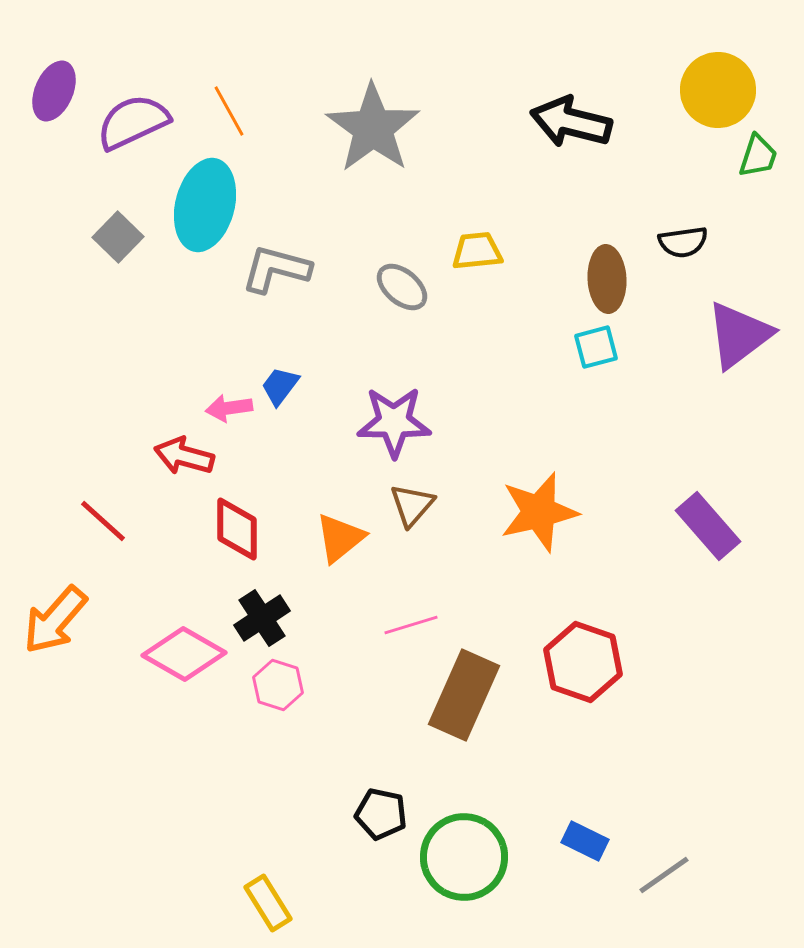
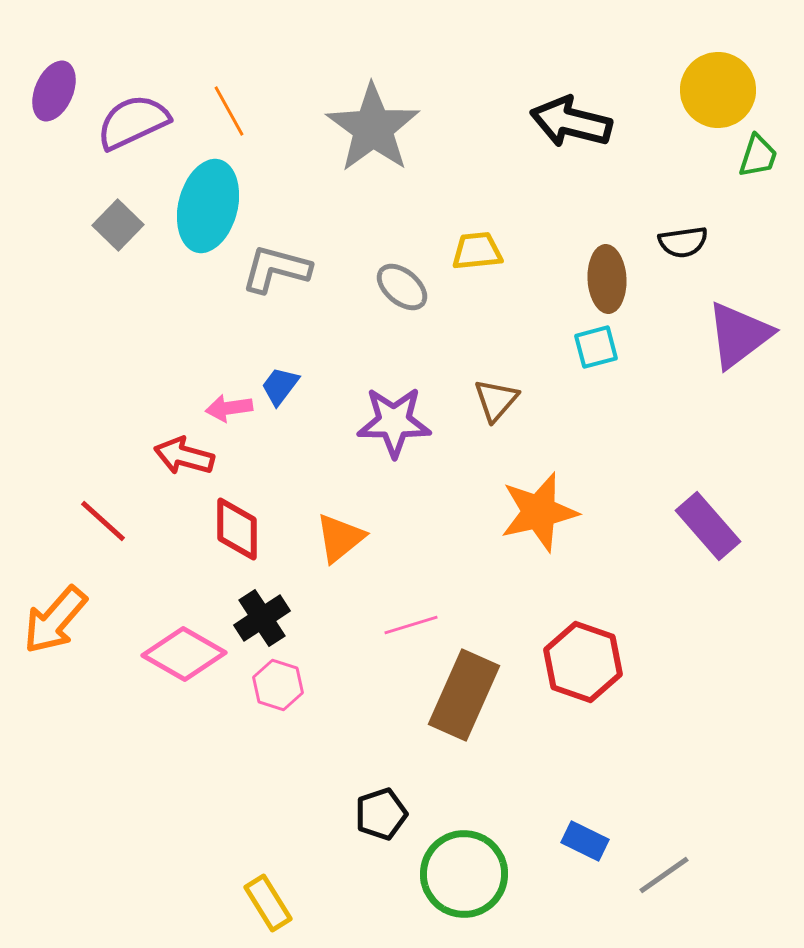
cyan ellipse: moved 3 px right, 1 px down
gray square: moved 12 px up
brown triangle: moved 84 px right, 105 px up
black pentagon: rotated 30 degrees counterclockwise
green circle: moved 17 px down
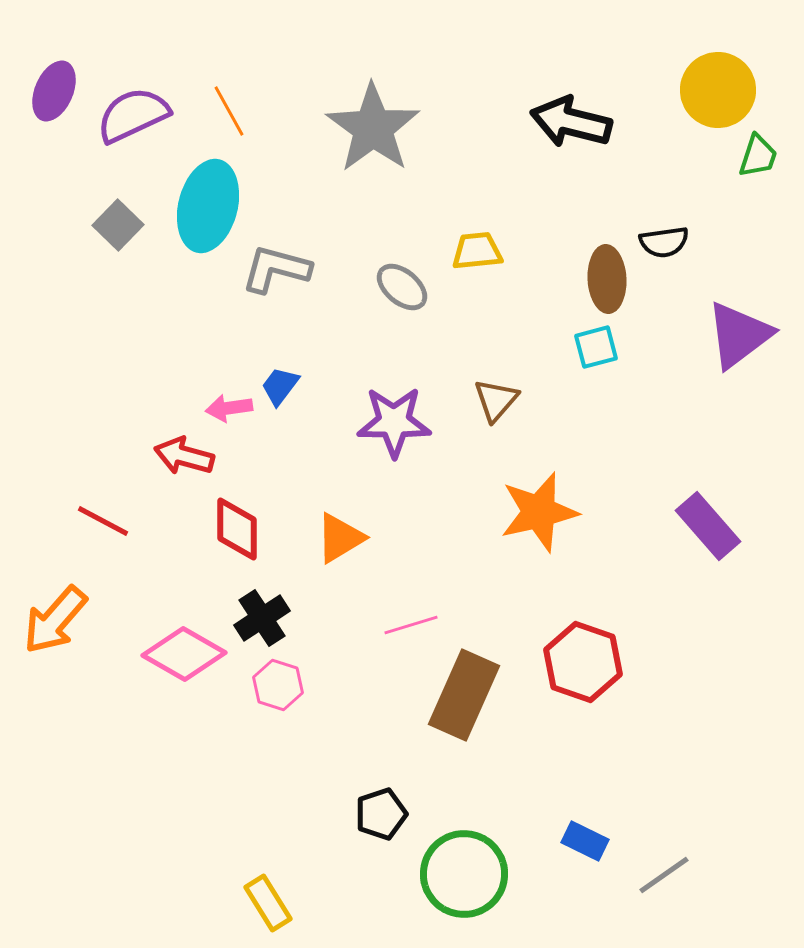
purple semicircle: moved 7 px up
black semicircle: moved 19 px left
red line: rotated 14 degrees counterclockwise
orange triangle: rotated 8 degrees clockwise
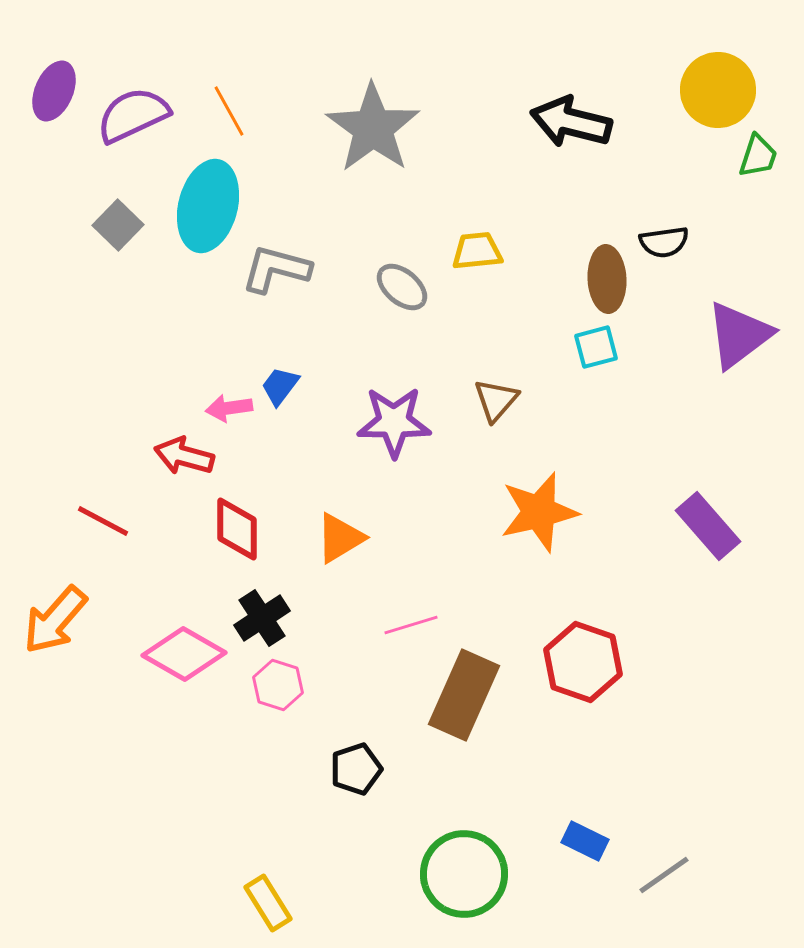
black pentagon: moved 25 px left, 45 px up
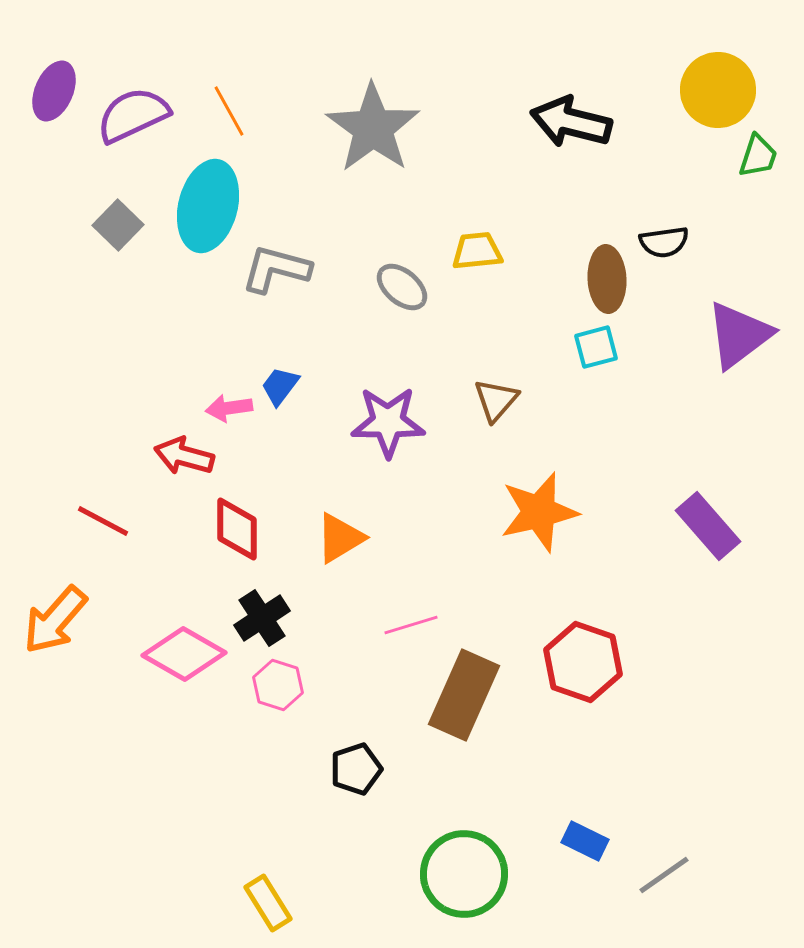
purple star: moved 6 px left
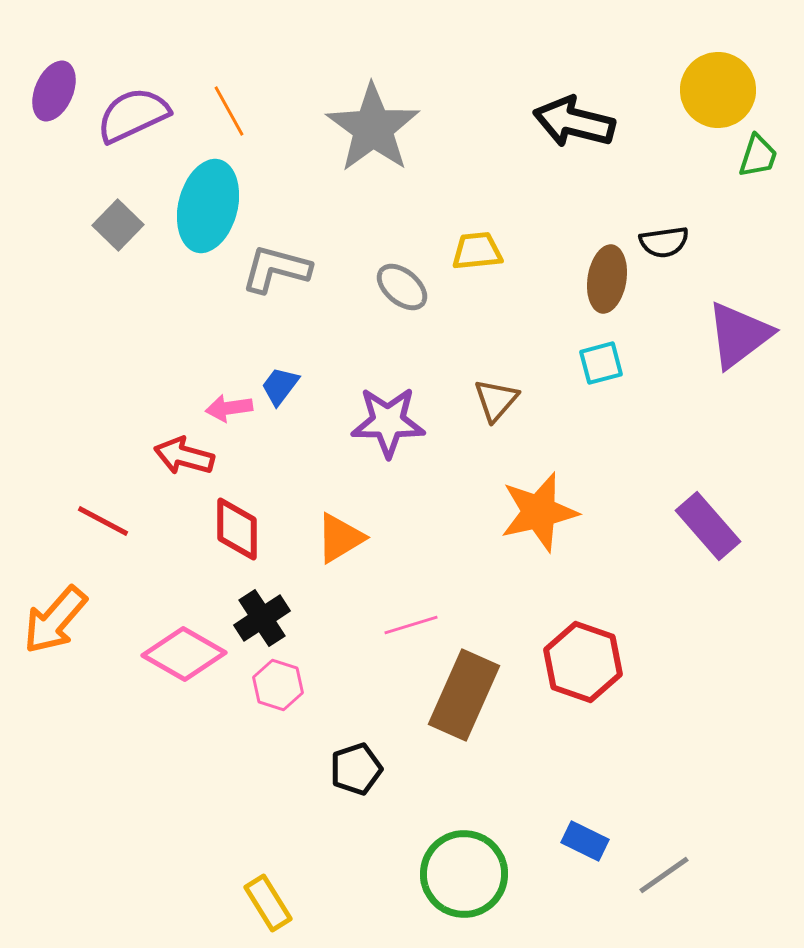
black arrow: moved 3 px right
brown ellipse: rotated 12 degrees clockwise
cyan square: moved 5 px right, 16 px down
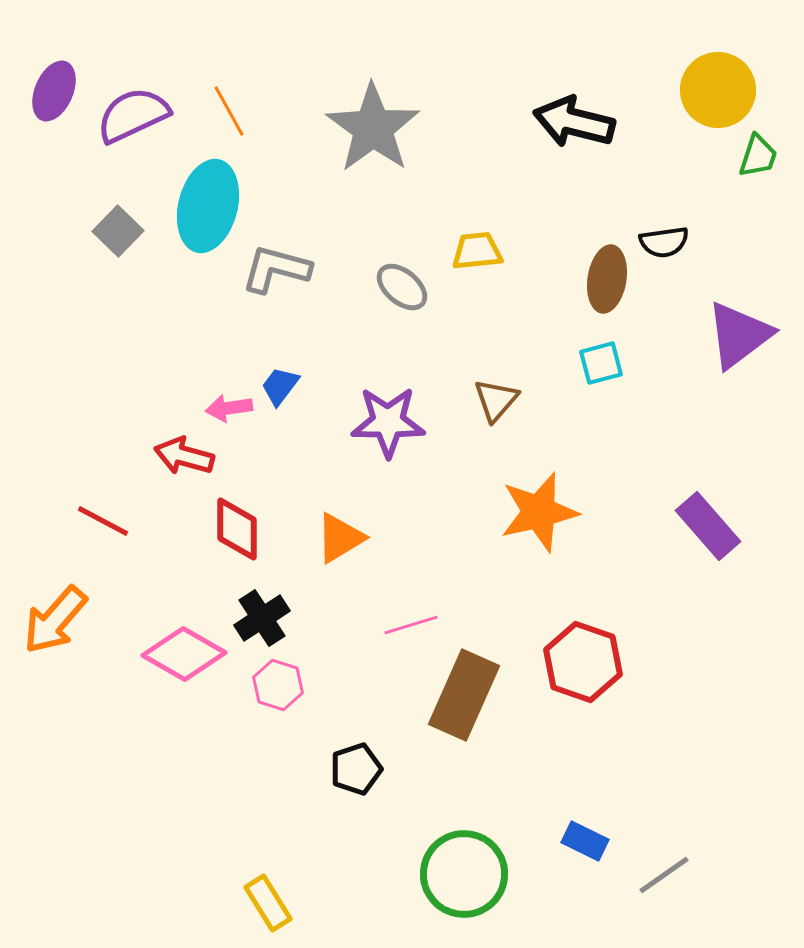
gray square: moved 6 px down
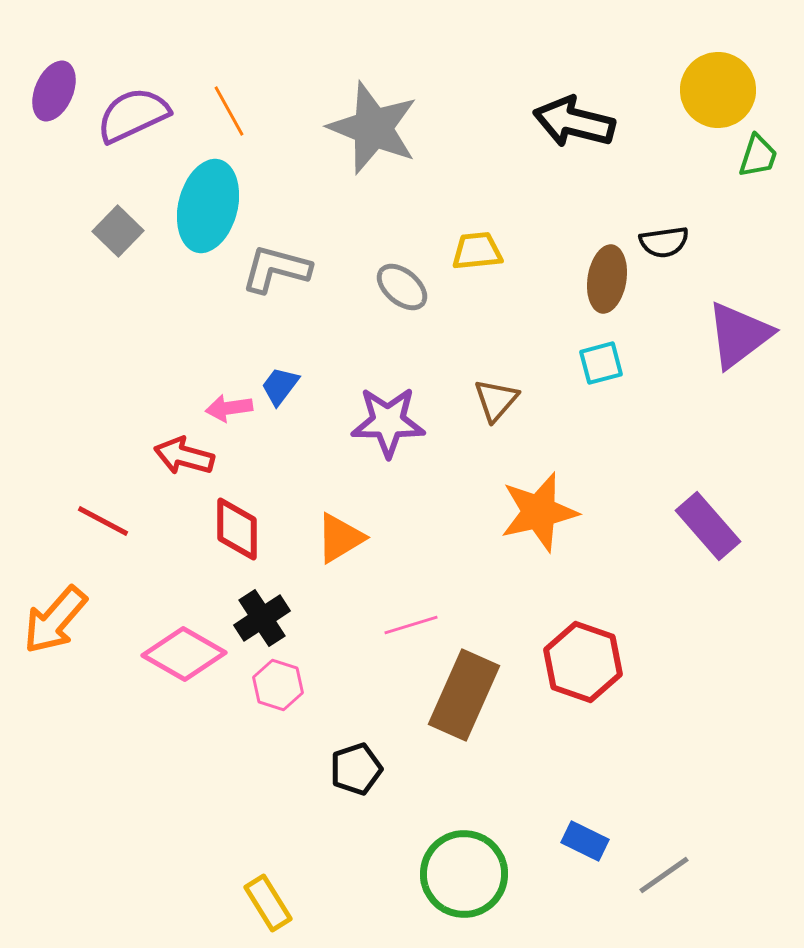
gray star: rotated 14 degrees counterclockwise
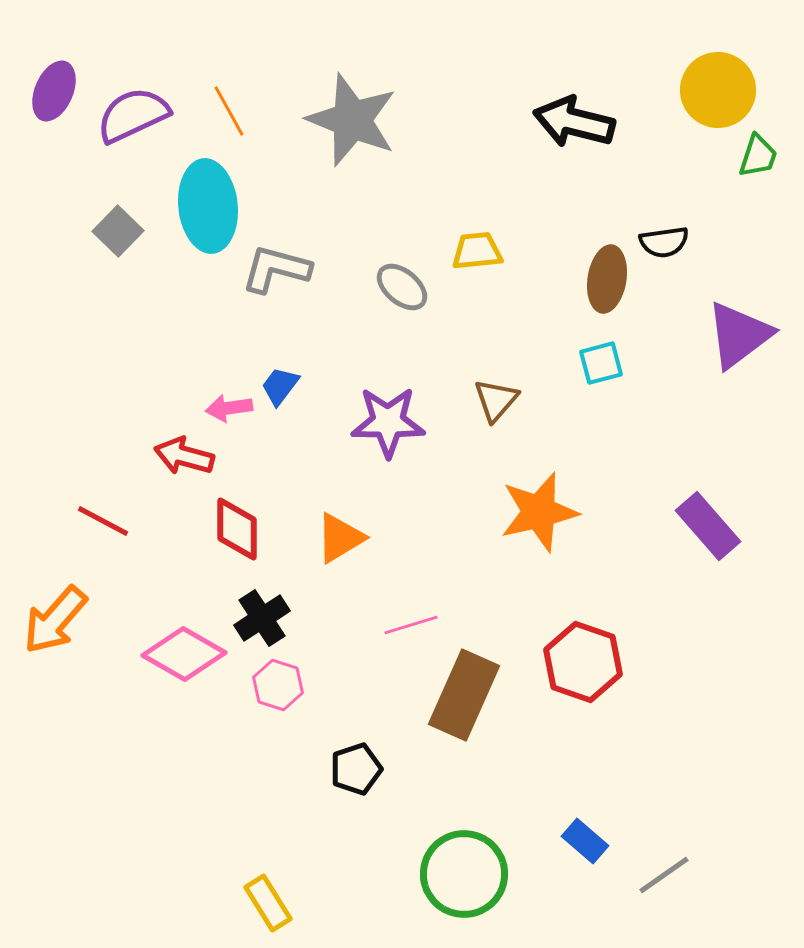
gray star: moved 21 px left, 8 px up
cyan ellipse: rotated 20 degrees counterclockwise
blue rectangle: rotated 15 degrees clockwise
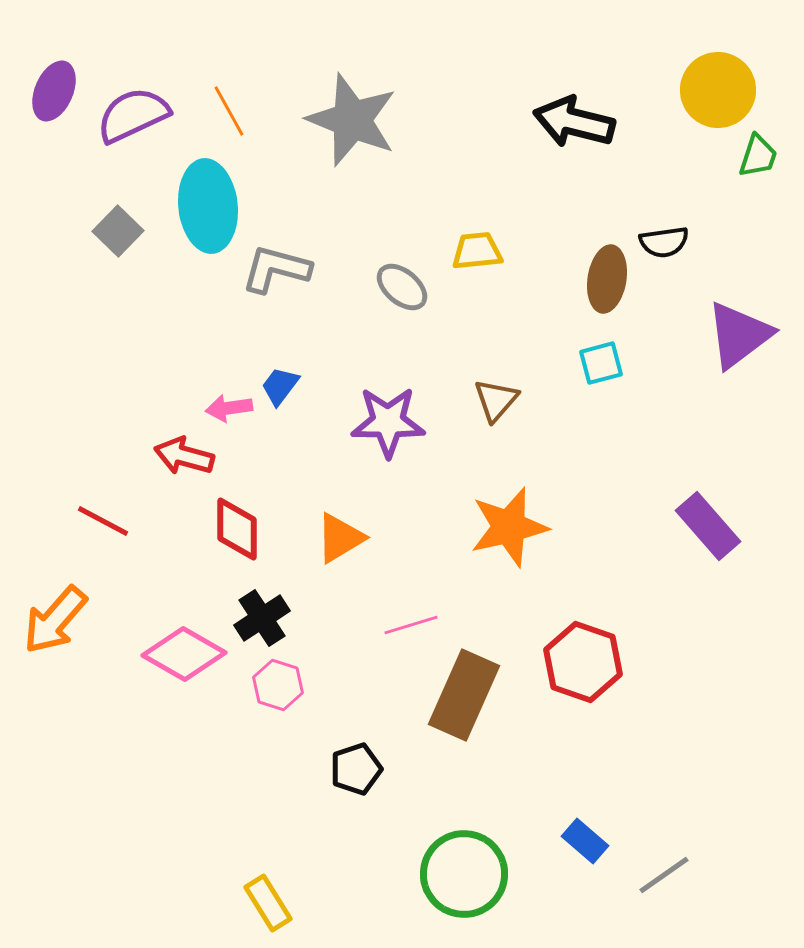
orange star: moved 30 px left, 15 px down
